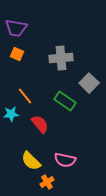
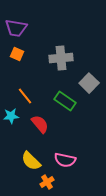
cyan star: moved 2 px down
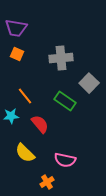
yellow semicircle: moved 6 px left, 8 px up
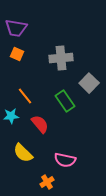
green rectangle: rotated 20 degrees clockwise
yellow semicircle: moved 2 px left
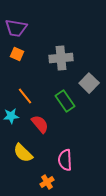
pink semicircle: rotated 75 degrees clockwise
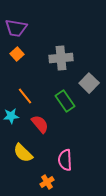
orange square: rotated 24 degrees clockwise
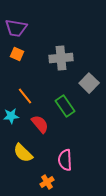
orange square: rotated 24 degrees counterclockwise
green rectangle: moved 5 px down
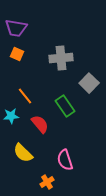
pink semicircle: rotated 15 degrees counterclockwise
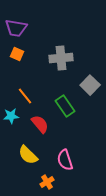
gray square: moved 1 px right, 2 px down
yellow semicircle: moved 5 px right, 2 px down
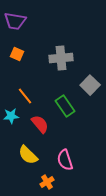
purple trapezoid: moved 1 px left, 7 px up
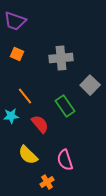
purple trapezoid: rotated 10 degrees clockwise
